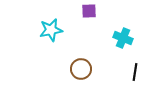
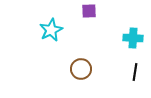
cyan star: rotated 15 degrees counterclockwise
cyan cross: moved 10 px right; rotated 18 degrees counterclockwise
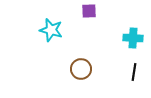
cyan star: rotated 30 degrees counterclockwise
black line: moved 1 px left
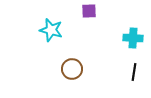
brown circle: moved 9 px left
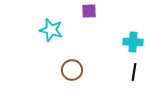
cyan cross: moved 4 px down
brown circle: moved 1 px down
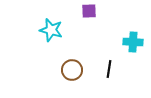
black line: moved 25 px left, 3 px up
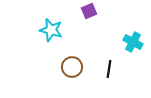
purple square: rotated 21 degrees counterclockwise
cyan cross: rotated 24 degrees clockwise
brown circle: moved 3 px up
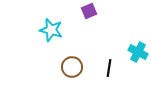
cyan cross: moved 5 px right, 10 px down
black line: moved 1 px up
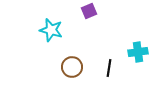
cyan cross: rotated 36 degrees counterclockwise
